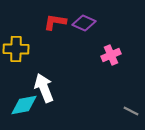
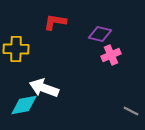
purple diamond: moved 16 px right, 11 px down; rotated 10 degrees counterclockwise
white arrow: rotated 48 degrees counterclockwise
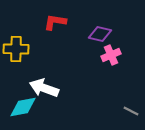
cyan diamond: moved 1 px left, 2 px down
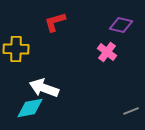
red L-shape: rotated 25 degrees counterclockwise
purple diamond: moved 21 px right, 9 px up
pink cross: moved 4 px left, 3 px up; rotated 30 degrees counterclockwise
cyan diamond: moved 7 px right, 1 px down
gray line: rotated 49 degrees counterclockwise
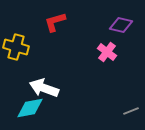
yellow cross: moved 2 px up; rotated 15 degrees clockwise
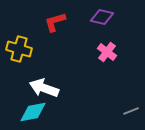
purple diamond: moved 19 px left, 8 px up
yellow cross: moved 3 px right, 2 px down
cyan diamond: moved 3 px right, 4 px down
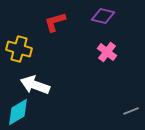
purple diamond: moved 1 px right, 1 px up
white arrow: moved 9 px left, 3 px up
cyan diamond: moved 15 px left; rotated 20 degrees counterclockwise
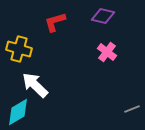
white arrow: rotated 24 degrees clockwise
gray line: moved 1 px right, 2 px up
